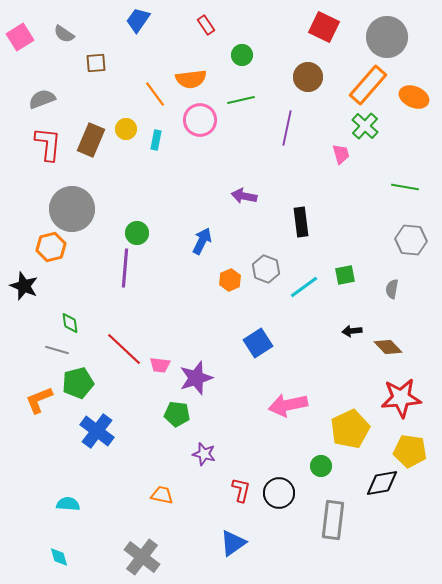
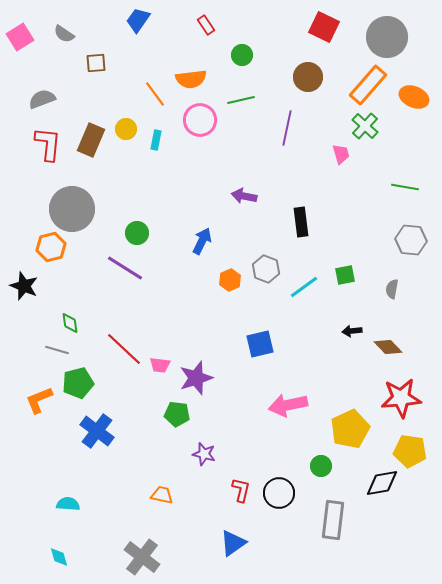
purple line at (125, 268): rotated 63 degrees counterclockwise
blue square at (258, 343): moved 2 px right, 1 px down; rotated 20 degrees clockwise
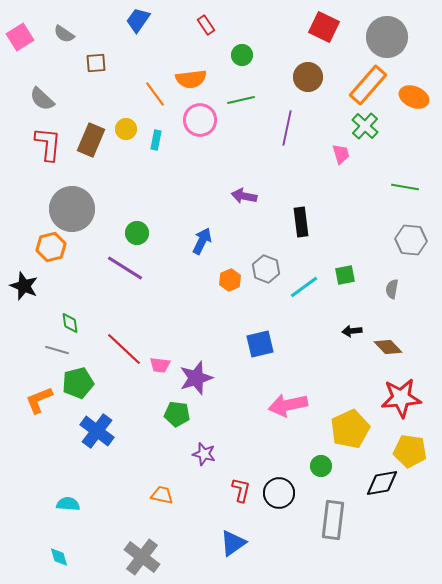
gray semicircle at (42, 99): rotated 116 degrees counterclockwise
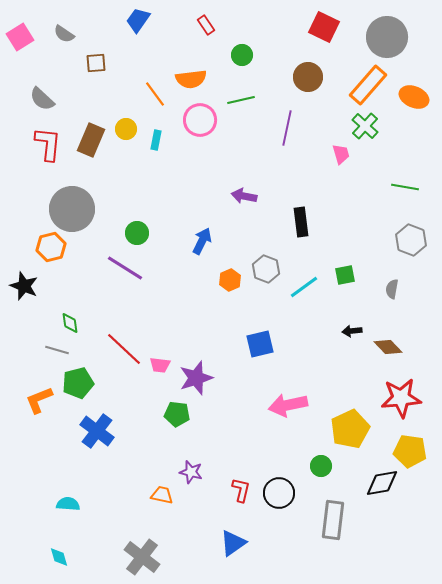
gray hexagon at (411, 240): rotated 16 degrees clockwise
purple star at (204, 454): moved 13 px left, 18 px down
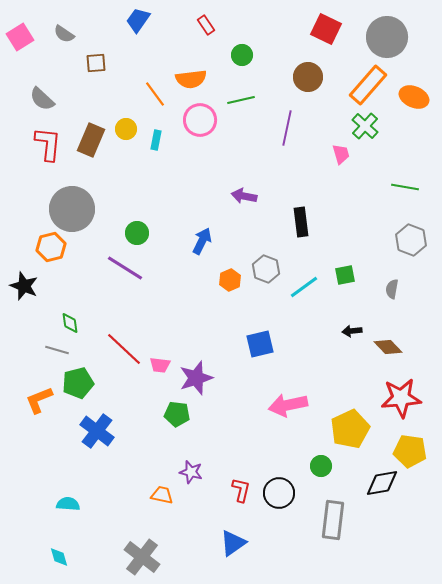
red square at (324, 27): moved 2 px right, 2 px down
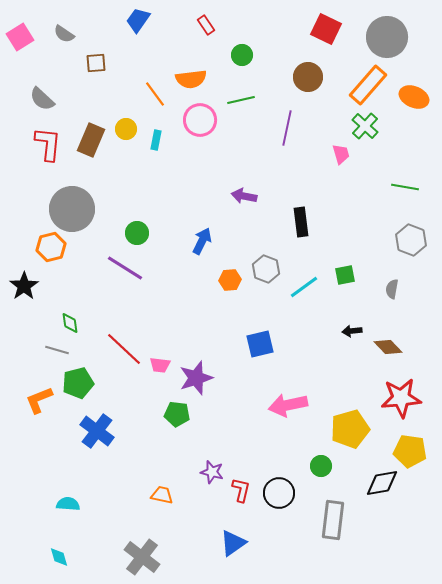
orange hexagon at (230, 280): rotated 20 degrees clockwise
black star at (24, 286): rotated 16 degrees clockwise
yellow pentagon at (350, 429): rotated 9 degrees clockwise
purple star at (191, 472): moved 21 px right
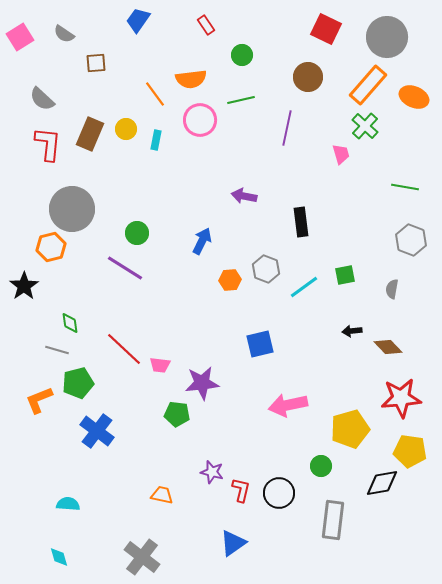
brown rectangle at (91, 140): moved 1 px left, 6 px up
purple star at (196, 378): moved 6 px right, 5 px down; rotated 12 degrees clockwise
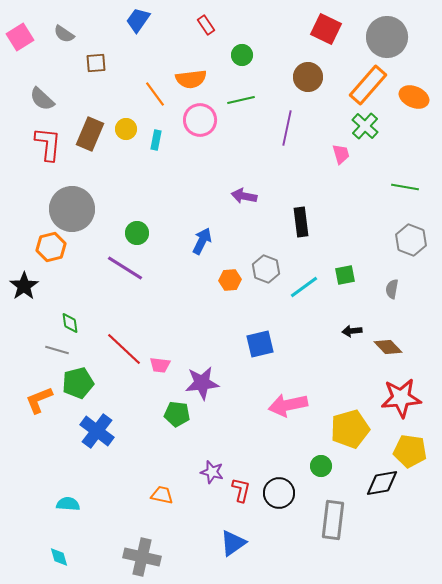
gray cross at (142, 557): rotated 24 degrees counterclockwise
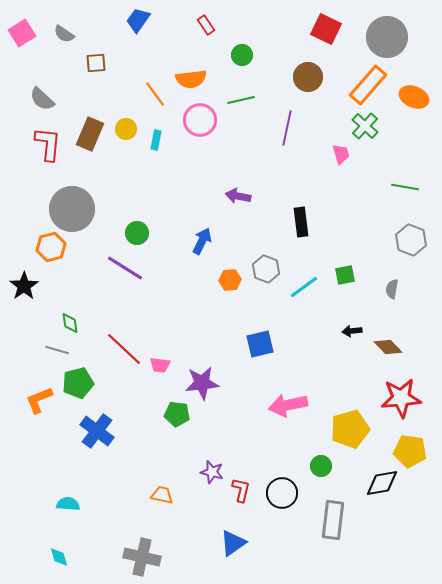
pink square at (20, 37): moved 2 px right, 4 px up
purple arrow at (244, 196): moved 6 px left
black circle at (279, 493): moved 3 px right
